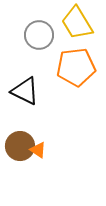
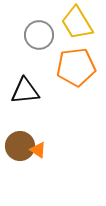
black triangle: rotated 32 degrees counterclockwise
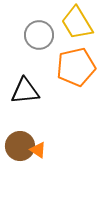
orange pentagon: rotated 6 degrees counterclockwise
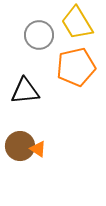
orange triangle: moved 1 px up
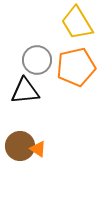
gray circle: moved 2 px left, 25 px down
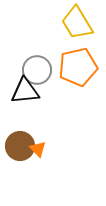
gray circle: moved 10 px down
orange pentagon: moved 2 px right
orange triangle: rotated 12 degrees clockwise
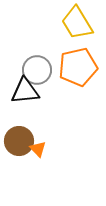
brown circle: moved 1 px left, 5 px up
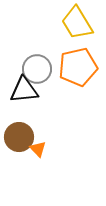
gray circle: moved 1 px up
black triangle: moved 1 px left, 1 px up
brown circle: moved 4 px up
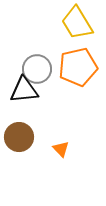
orange triangle: moved 23 px right
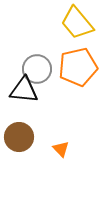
yellow trapezoid: rotated 9 degrees counterclockwise
black triangle: rotated 12 degrees clockwise
